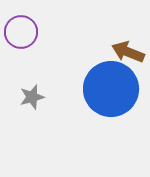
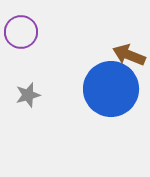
brown arrow: moved 1 px right, 3 px down
gray star: moved 4 px left, 2 px up
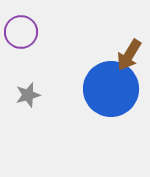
brown arrow: rotated 80 degrees counterclockwise
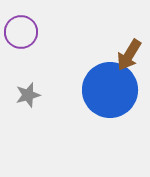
blue circle: moved 1 px left, 1 px down
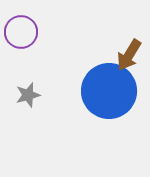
blue circle: moved 1 px left, 1 px down
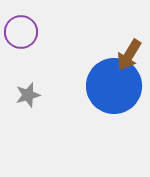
blue circle: moved 5 px right, 5 px up
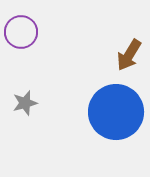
blue circle: moved 2 px right, 26 px down
gray star: moved 3 px left, 8 px down
